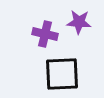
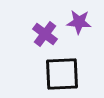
purple cross: rotated 25 degrees clockwise
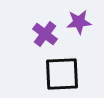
purple star: rotated 10 degrees counterclockwise
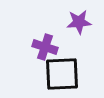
purple cross: moved 13 px down; rotated 20 degrees counterclockwise
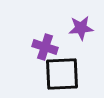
purple star: moved 2 px right, 6 px down
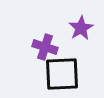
purple star: rotated 25 degrees counterclockwise
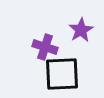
purple star: moved 2 px down
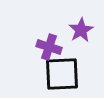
purple cross: moved 4 px right
